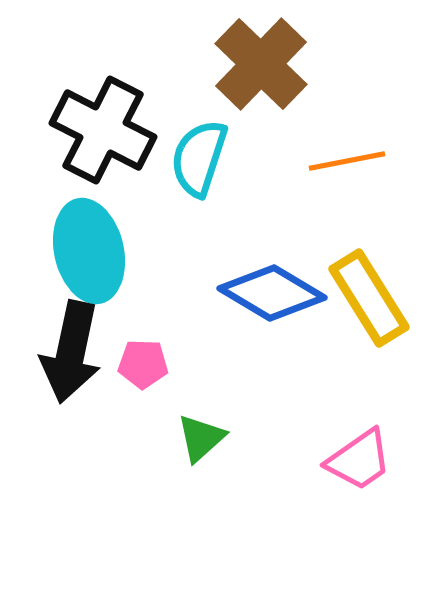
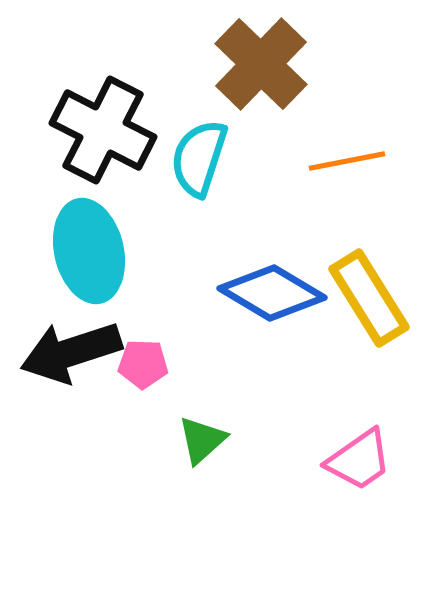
black arrow: rotated 60 degrees clockwise
green triangle: moved 1 px right, 2 px down
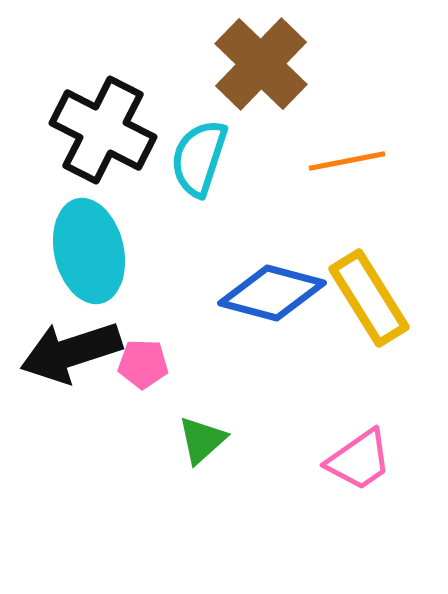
blue diamond: rotated 16 degrees counterclockwise
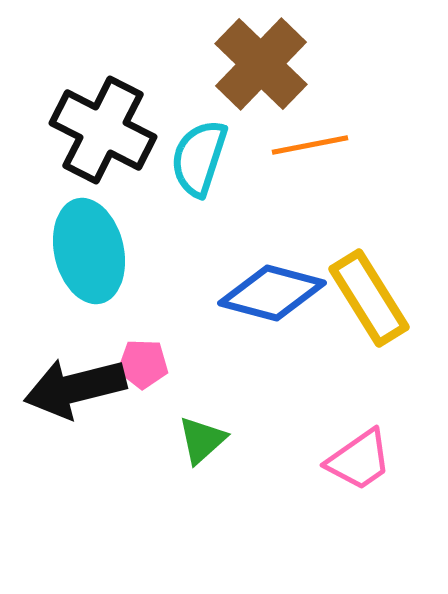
orange line: moved 37 px left, 16 px up
black arrow: moved 4 px right, 36 px down; rotated 4 degrees clockwise
